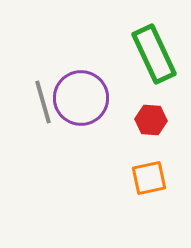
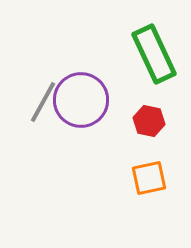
purple circle: moved 2 px down
gray line: rotated 45 degrees clockwise
red hexagon: moved 2 px left, 1 px down; rotated 8 degrees clockwise
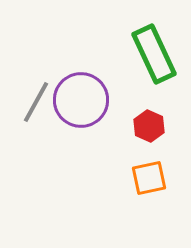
gray line: moved 7 px left
red hexagon: moved 5 px down; rotated 12 degrees clockwise
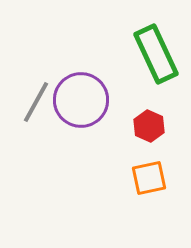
green rectangle: moved 2 px right
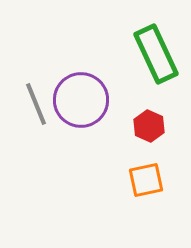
gray line: moved 2 px down; rotated 51 degrees counterclockwise
orange square: moved 3 px left, 2 px down
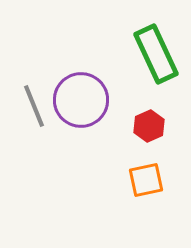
gray line: moved 2 px left, 2 px down
red hexagon: rotated 12 degrees clockwise
